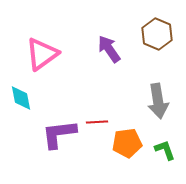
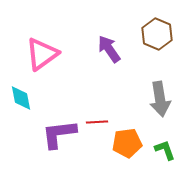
gray arrow: moved 2 px right, 2 px up
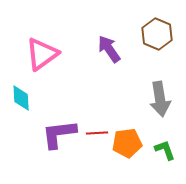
cyan diamond: rotated 8 degrees clockwise
red line: moved 11 px down
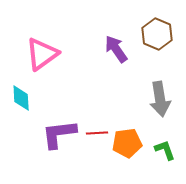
purple arrow: moved 7 px right
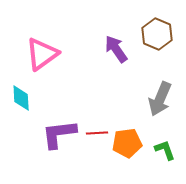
gray arrow: rotated 32 degrees clockwise
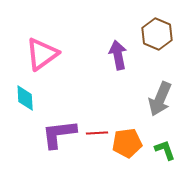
purple arrow: moved 2 px right, 6 px down; rotated 24 degrees clockwise
cyan diamond: moved 4 px right
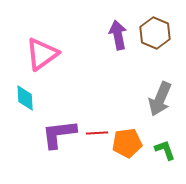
brown hexagon: moved 2 px left, 1 px up
purple arrow: moved 20 px up
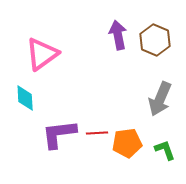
brown hexagon: moved 7 px down
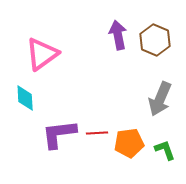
orange pentagon: moved 2 px right
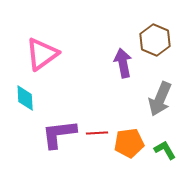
purple arrow: moved 5 px right, 28 px down
green L-shape: rotated 10 degrees counterclockwise
